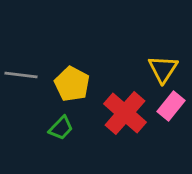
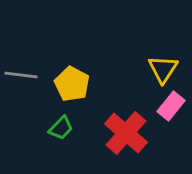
red cross: moved 1 px right, 20 px down
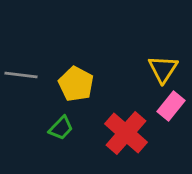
yellow pentagon: moved 4 px right
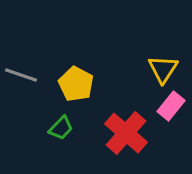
gray line: rotated 12 degrees clockwise
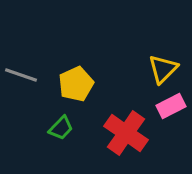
yellow triangle: rotated 12 degrees clockwise
yellow pentagon: rotated 20 degrees clockwise
pink rectangle: rotated 24 degrees clockwise
red cross: rotated 6 degrees counterclockwise
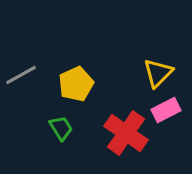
yellow triangle: moved 5 px left, 4 px down
gray line: rotated 48 degrees counterclockwise
pink rectangle: moved 5 px left, 4 px down
green trapezoid: rotated 76 degrees counterclockwise
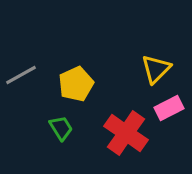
yellow triangle: moved 2 px left, 4 px up
pink rectangle: moved 3 px right, 2 px up
